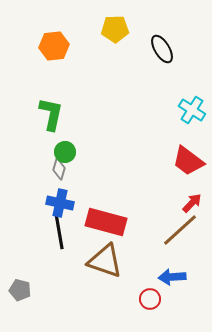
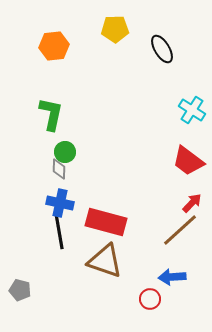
gray diamond: rotated 15 degrees counterclockwise
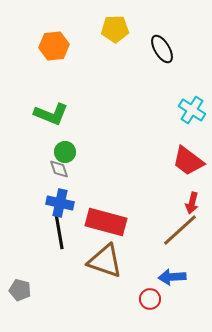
green L-shape: rotated 100 degrees clockwise
gray diamond: rotated 20 degrees counterclockwise
red arrow: rotated 150 degrees clockwise
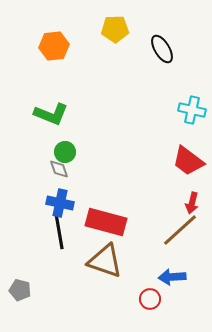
cyan cross: rotated 20 degrees counterclockwise
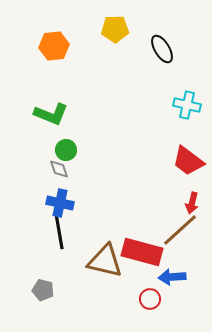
cyan cross: moved 5 px left, 5 px up
green circle: moved 1 px right, 2 px up
red rectangle: moved 36 px right, 30 px down
brown triangle: rotated 6 degrees counterclockwise
gray pentagon: moved 23 px right
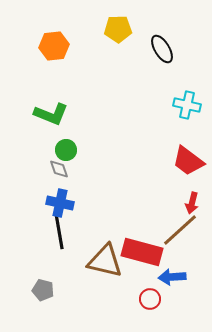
yellow pentagon: moved 3 px right
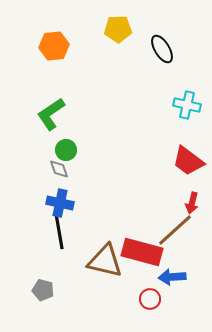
green L-shape: rotated 124 degrees clockwise
brown line: moved 5 px left
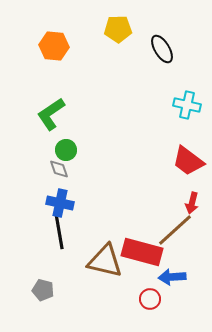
orange hexagon: rotated 12 degrees clockwise
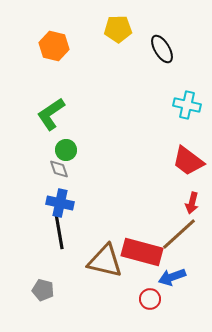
orange hexagon: rotated 8 degrees clockwise
brown line: moved 4 px right, 4 px down
blue arrow: rotated 16 degrees counterclockwise
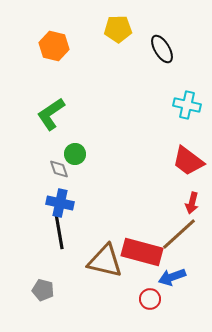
green circle: moved 9 px right, 4 px down
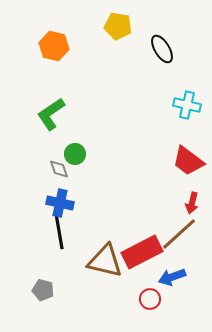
yellow pentagon: moved 3 px up; rotated 12 degrees clockwise
red rectangle: rotated 42 degrees counterclockwise
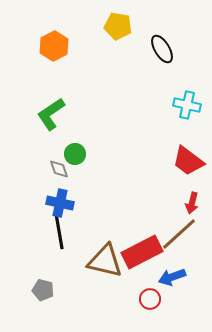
orange hexagon: rotated 20 degrees clockwise
